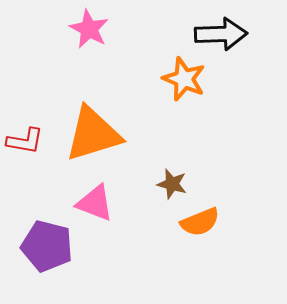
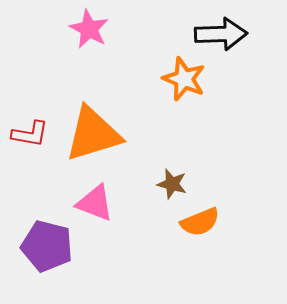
red L-shape: moved 5 px right, 7 px up
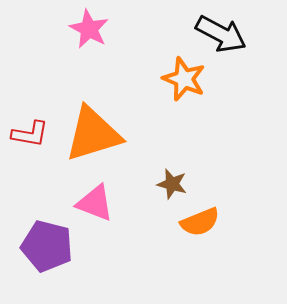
black arrow: rotated 30 degrees clockwise
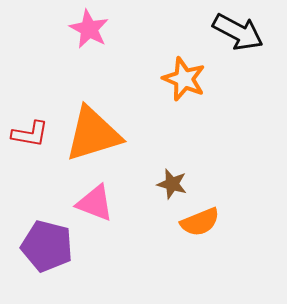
black arrow: moved 17 px right, 2 px up
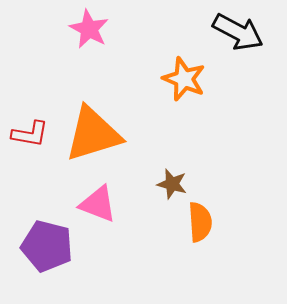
pink triangle: moved 3 px right, 1 px down
orange semicircle: rotated 72 degrees counterclockwise
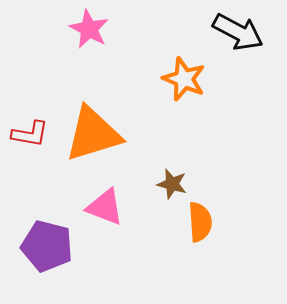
pink triangle: moved 7 px right, 3 px down
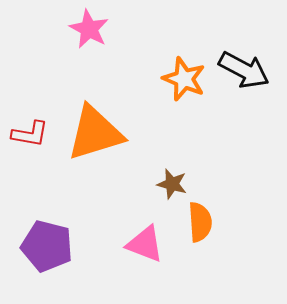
black arrow: moved 6 px right, 38 px down
orange triangle: moved 2 px right, 1 px up
pink triangle: moved 40 px right, 37 px down
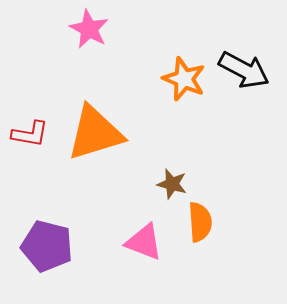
pink triangle: moved 1 px left, 2 px up
